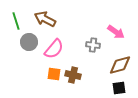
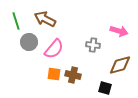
pink arrow: moved 3 px right, 1 px up; rotated 18 degrees counterclockwise
black square: moved 14 px left; rotated 24 degrees clockwise
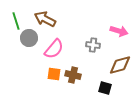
gray circle: moved 4 px up
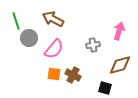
brown arrow: moved 8 px right
pink arrow: rotated 90 degrees counterclockwise
gray cross: rotated 16 degrees counterclockwise
brown cross: rotated 14 degrees clockwise
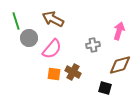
pink semicircle: moved 2 px left
brown cross: moved 3 px up
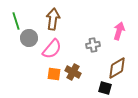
brown arrow: rotated 70 degrees clockwise
brown diamond: moved 3 px left, 3 px down; rotated 15 degrees counterclockwise
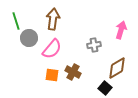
pink arrow: moved 2 px right, 1 px up
gray cross: moved 1 px right
orange square: moved 2 px left, 1 px down
black square: rotated 24 degrees clockwise
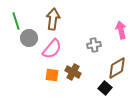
pink arrow: rotated 30 degrees counterclockwise
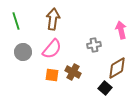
gray circle: moved 6 px left, 14 px down
